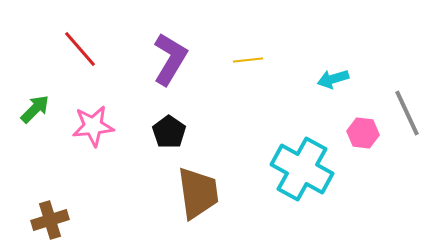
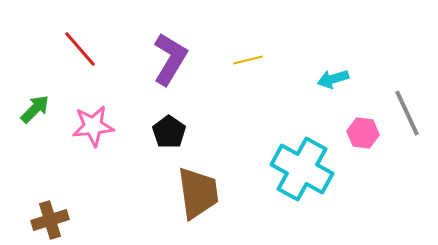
yellow line: rotated 8 degrees counterclockwise
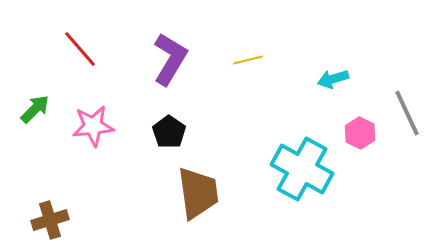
pink hexagon: moved 3 px left; rotated 20 degrees clockwise
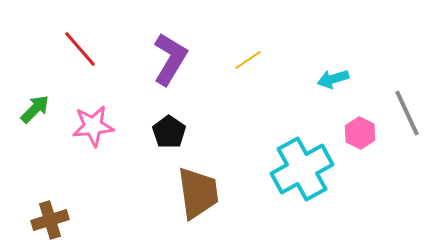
yellow line: rotated 20 degrees counterclockwise
cyan cross: rotated 32 degrees clockwise
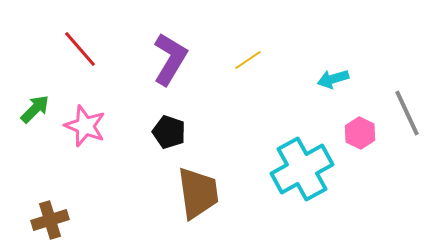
pink star: moved 8 px left; rotated 27 degrees clockwise
black pentagon: rotated 16 degrees counterclockwise
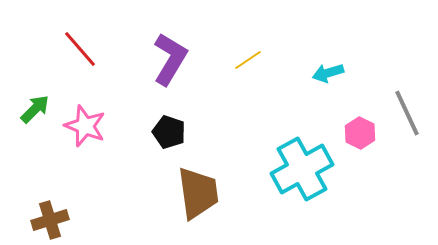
cyan arrow: moved 5 px left, 6 px up
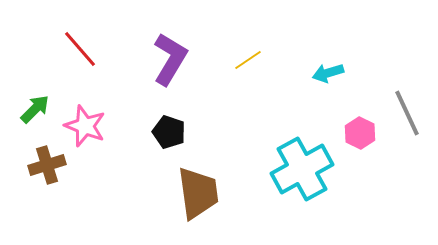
brown cross: moved 3 px left, 55 px up
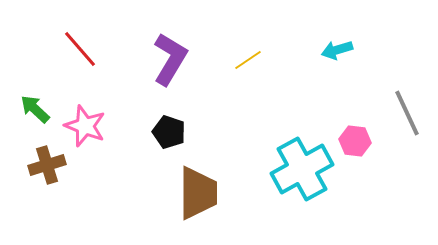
cyan arrow: moved 9 px right, 23 px up
green arrow: rotated 92 degrees counterclockwise
pink hexagon: moved 5 px left, 8 px down; rotated 20 degrees counterclockwise
brown trapezoid: rotated 8 degrees clockwise
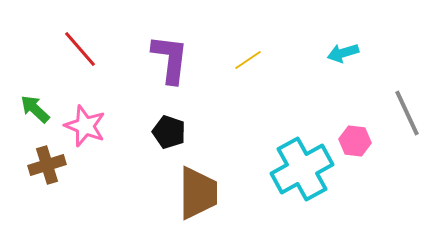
cyan arrow: moved 6 px right, 3 px down
purple L-shape: rotated 24 degrees counterclockwise
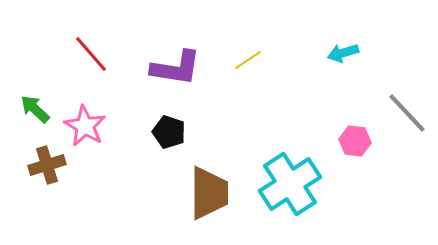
red line: moved 11 px right, 5 px down
purple L-shape: moved 6 px right, 9 px down; rotated 92 degrees clockwise
gray line: rotated 18 degrees counterclockwise
pink star: rotated 9 degrees clockwise
cyan cross: moved 12 px left, 15 px down; rotated 4 degrees counterclockwise
brown trapezoid: moved 11 px right
